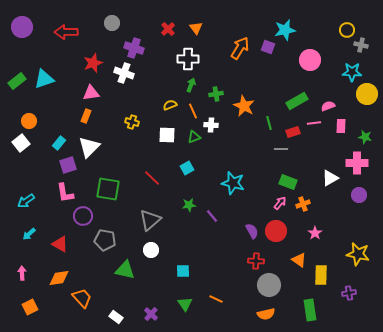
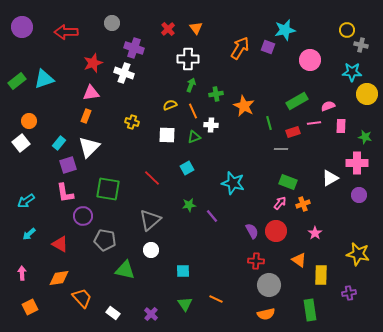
white rectangle at (116, 317): moved 3 px left, 4 px up
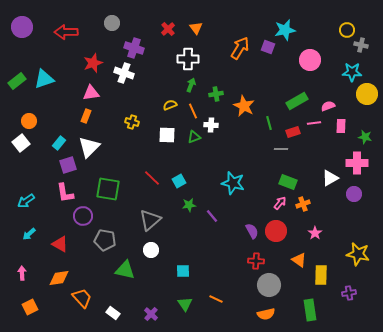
cyan square at (187, 168): moved 8 px left, 13 px down
purple circle at (359, 195): moved 5 px left, 1 px up
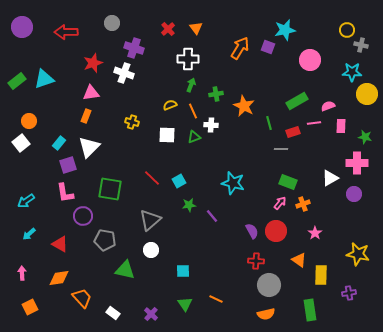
green square at (108, 189): moved 2 px right
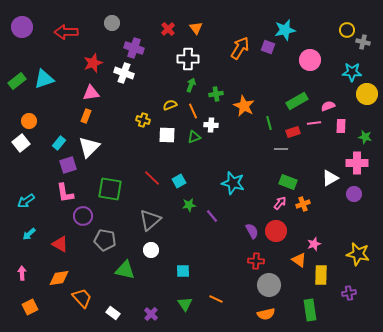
gray cross at (361, 45): moved 2 px right, 3 px up
yellow cross at (132, 122): moved 11 px right, 2 px up
pink star at (315, 233): moved 1 px left, 11 px down; rotated 16 degrees clockwise
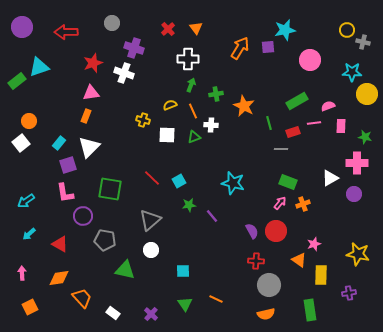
purple square at (268, 47): rotated 24 degrees counterclockwise
cyan triangle at (44, 79): moved 5 px left, 12 px up
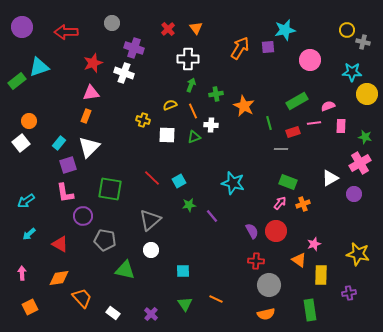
pink cross at (357, 163): moved 3 px right; rotated 30 degrees counterclockwise
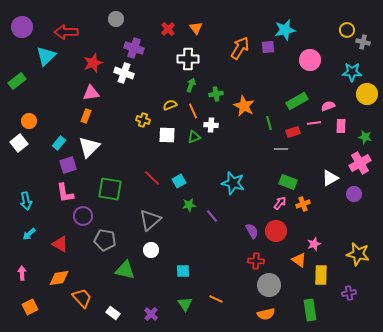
gray circle at (112, 23): moved 4 px right, 4 px up
cyan triangle at (39, 67): moved 7 px right, 11 px up; rotated 25 degrees counterclockwise
white square at (21, 143): moved 2 px left
cyan arrow at (26, 201): rotated 66 degrees counterclockwise
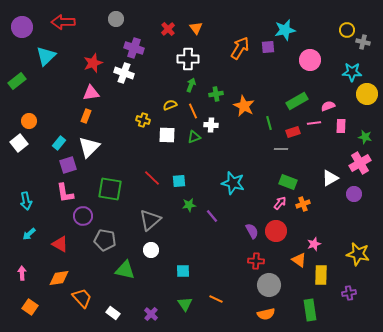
red arrow at (66, 32): moved 3 px left, 10 px up
cyan square at (179, 181): rotated 24 degrees clockwise
orange square at (30, 307): rotated 28 degrees counterclockwise
